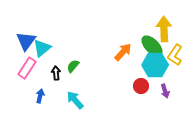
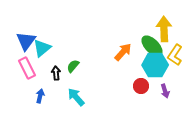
pink rectangle: rotated 60 degrees counterclockwise
cyan arrow: moved 1 px right, 3 px up
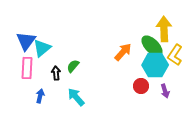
pink rectangle: rotated 30 degrees clockwise
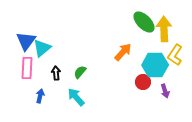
green ellipse: moved 8 px left, 24 px up
green semicircle: moved 7 px right, 6 px down
red circle: moved 2 px right, 4 px up
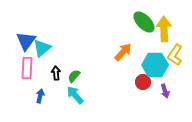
green semicircle: moved 6 px left, 4 px down
cyan arrow: moved 1 px left, 2 px up
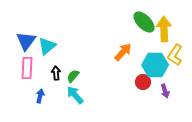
cyan triangle: moved 5 px right, 2 px up
green semicircle: moved 1 px left
